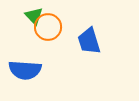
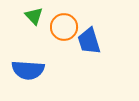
orange circle: moved 16 px right
blue semicircle: moved 3 px right
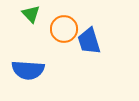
green triangle: moved 3 px left, 2 px up
orange circle: moved 2 px down
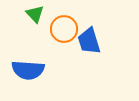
green triangle: moved 4 px right
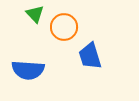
orange circle: moved 2 px up
blue trapezoid: moved 1 px right, 15 px down
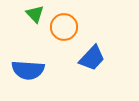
blue trapezoid: moved 2 px right, 2 px down; rotated 120 degrees counterclockwise
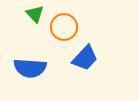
blue trapezoid: moved 7 px left
blue semicircle: moved 2 px right, 2 px up
